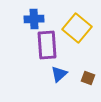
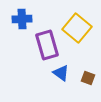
blue cross: moved 12 px left
purple rectangle: rotated 12 degrees counterclockwise
blue triangle: moved 2 px right, 1 px up; rotated 42 degrees counterclockwise
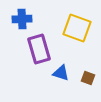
yellow square: rotated 20 degrees counterclockwise
purple rectangle: moved 8 px left, 4 px down
blue triangle: rotated 18 degrees counterclockwise
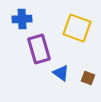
blue triangle: rotated 18 degrees clockwise
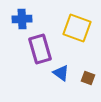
purple rectangle: moved 1 px right
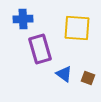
blue cross: moved 1 px right
yellow square: rotated 16 degrees counterclockwise
blue triangle: moved 3 px right, 1 px down
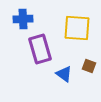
brown square: moved 1 px right, 12 px up
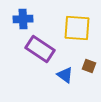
purple rectangle: rotated 40 degrees counterclockwise
blue triangle: moved 1 px right, 1 px down
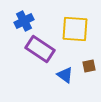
blue cross: moved 1 px right, 2 px down; rotated 24 degrees counterclockwise
yellow square: moved 2 px left, 1 px down
brown square: rotated 32 degrees counterclockwise
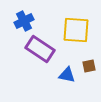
yellow square: moved 1 px right, 1 px down
blue triangle: moved 2 px right; rotated 24 degrees counterclockwise
